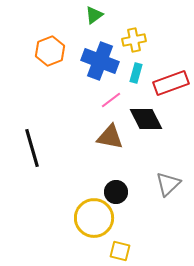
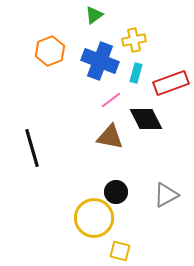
gray triangle: moved 2 px left, 11 px down; rotated 16 degrees clockwise
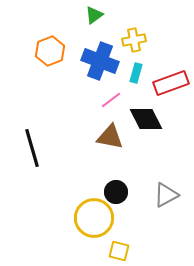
yellow square: moved 1 px left
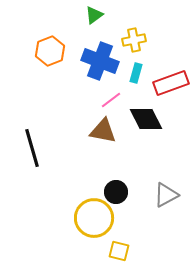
brown triangle: moved 7 px left, 6 px up
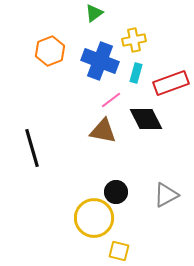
green triangle: moved 2 px up
